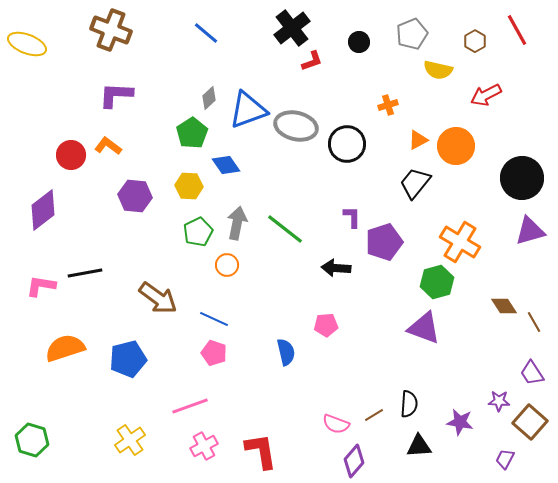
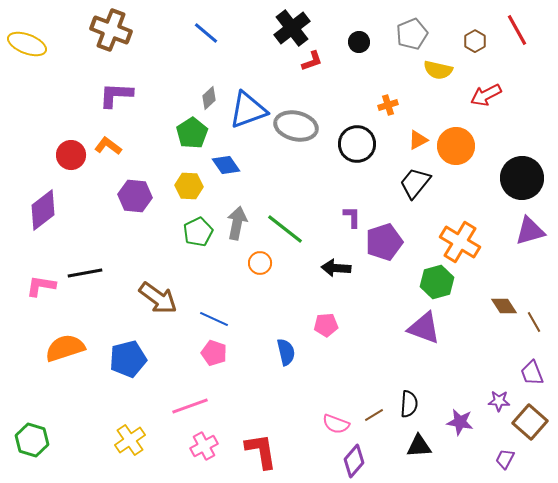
black circle at (347, 144): moved 10 px right
orange circle at (227, 265): moved 33 px right, 2 px up
purple trapezoid at (532, 373): rotated 12 degrees clockwise
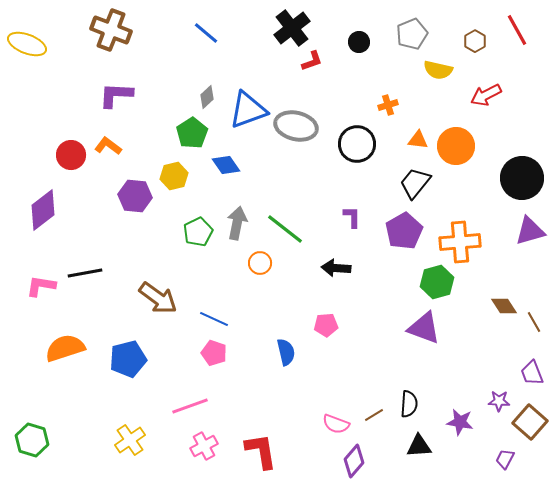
gray diamond at (209, 98): moved 2 px left, 1 px up
orange triangle at (418, 140): rotated 35 degrees clockwise
yellow hexagon at (189, 186): moved 15 px left, 10 px up; rotated 16 degrees counterclockwise
purple pentagon at (384, 242): moved 20 px right, 11 px up; rotated 12 degrees counterclockwise
orange cross at (460, 242): rotated 36 degrees counterclockwise
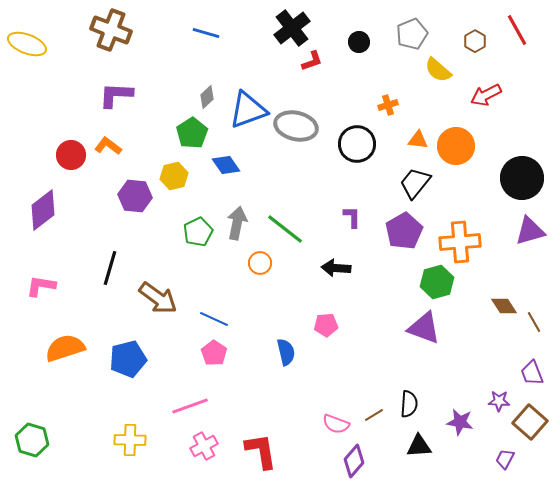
blue line at (206, 33): rotated 24 degrees counterclockwise
yellow semicircle at (438, 70): rotated 28 degrees clockwise
black line at (85, 273): moved 25 px right, 5 px up; rotated 64 degrees counterclockwise
pink pentagon at (214, 353): rotated 15 degrees clockwise
yellow cross at (130, 440): rotated 36 degrees clockwise
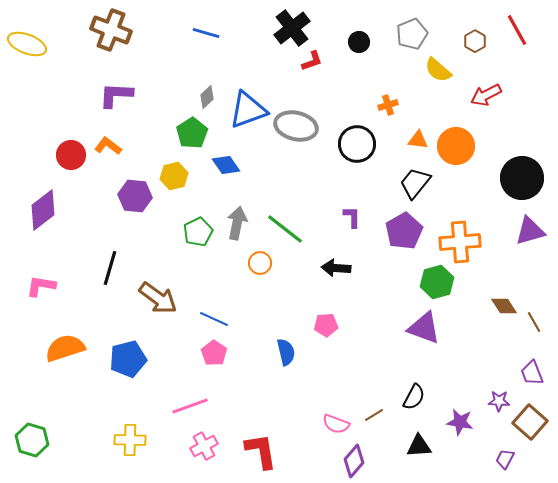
black semicircle at (409, 404): moved 5 px right, 7 px up; rotated 24 degrees clockwise
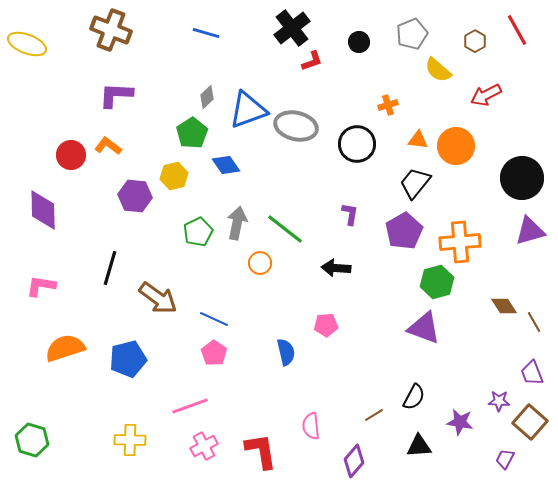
purple diamond at (43, 210): rotated 54 degrees counterclockwise
purple L-shape at (352, 217): moved 2 px left, 3 px up; rotated 10 degrees clockwise
pink semicircle at (336, 424): moved 25 px left, 2 px down; rotated 64 degrees clockwise
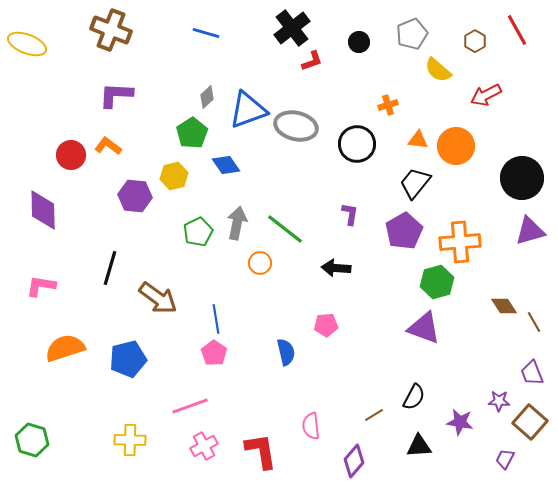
blue line at (214, 319): moved 2 px right; rotated 56 degrees clockwise
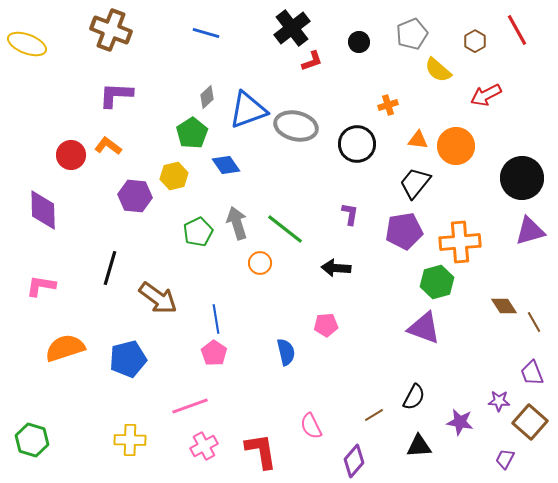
gray arrow at (237, 223): rotated 28 degrees counterclockwise
purple pentagon at (404, 231): rotated 21 degrees clockwise
pink semicircle at (311, 426): rotated 20 degrees counterclockwise
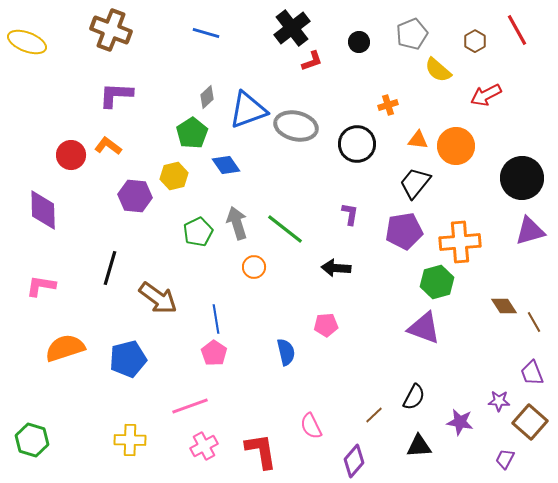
yellow ellipse at (27, 44): moved 2 px up
orange circle at (260, 263): moved 6 px left, 4 px down
brown line at (374, 415): rotated 12 degrees counterclockwise
